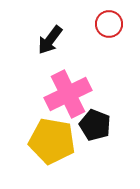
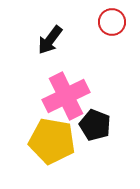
red circle: moved 3 px right, 2 px up
pink cross: moved 2 px left, 2 px down
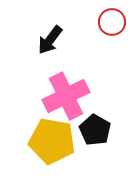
black pentagon: moved 5 px down; rotated 8 degrees clockwise
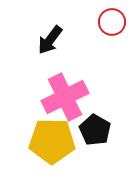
pink cross: moved 1 px left, 1 px down
yellow pentagon: rotated 9 degrees counterclockwise
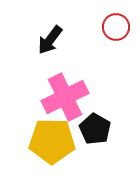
red circle: moved 4 px right, 5 px down
black pentagon: moved 1 px up
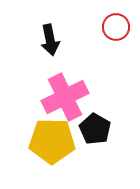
black arrow: rotated 48 degrees counterclockwise
